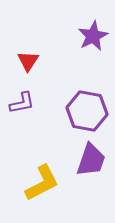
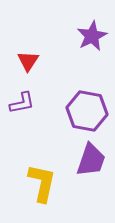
purple star: moved 1 px left
yellow L-shape: rotated 51 degrees counterclockwise
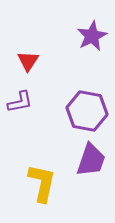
purple L-shape: moved 2 px left, 1 px up
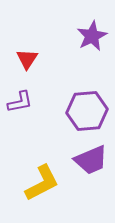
red triangle: moved 1 px left, 2 px up
purple hexagon: rotated 15 degrees counterclockwise
purple trapezoid: rotated 48 degrees clockwise
yellow L-shape: rotated 51 degrees clockwise
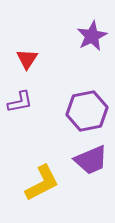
purple hexagon: rotated 6 degrees counterclockwise
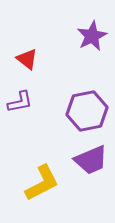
red triangle: rotated 25 degrees counterclockwise
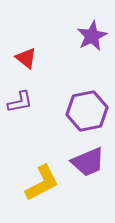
red triangle: moved 1 px left, 1 px up
purple trapezoid: moved 3 px left, 2 px down
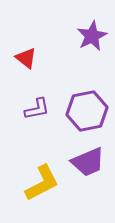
purple L-shape: moved 17 px right, 7 px down
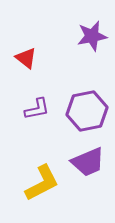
purple star: rotated 16 degrees clockwise
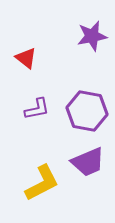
purple hexagon: rotated 21 degrees clockwise
